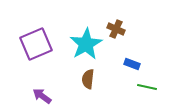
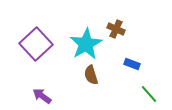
purple square: rotated 20 degrees counterclockwise
brown semicircle: moved 3 px right, 4 px up; rotated 24 degrees counterclockwise
green line: moved 2 px right, 7 px down; rotated 36 degrees clockwise
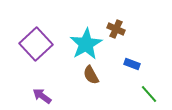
brown semicircle: rotated 12 degrees counterclockwise
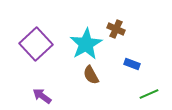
green line: rotated 72 degrees counterclockwise
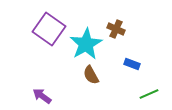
purple square: moved 13 px right, 15 px up; rotated 12 degrees counterclockwise
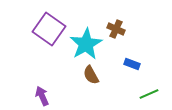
purple arrow: rotated 30 degrees clockwise
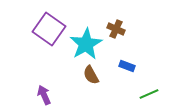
blue rectangle: moved 5 px left, 2 px down
purple arrow: moved 2 px right, 1 px up
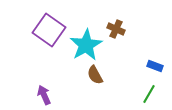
purple square: moved 1 px down
cyan star: moved 1 px down
blue rectangle: moved 28 px right
brown semicircle: moved 4 px right
green line: rotated 36 degrees counterclockwise
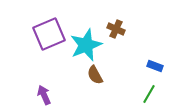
purple square: moved 4 px down; rotated 32 degrees clockwise
cyan star: rotated 8 degrees clockwise
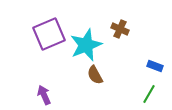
brown cross: moved 4 px right
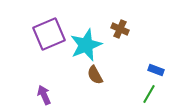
blue rectangle: moved 1 px right, 4 px down
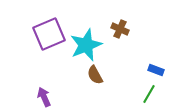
purple arrow: moved 2 px down
